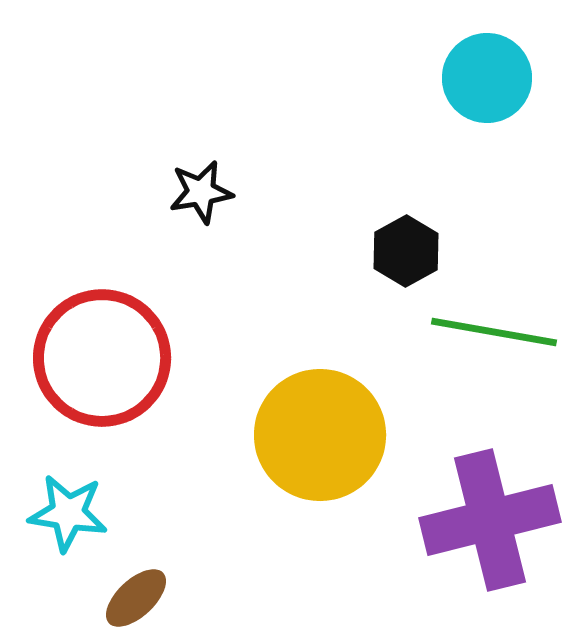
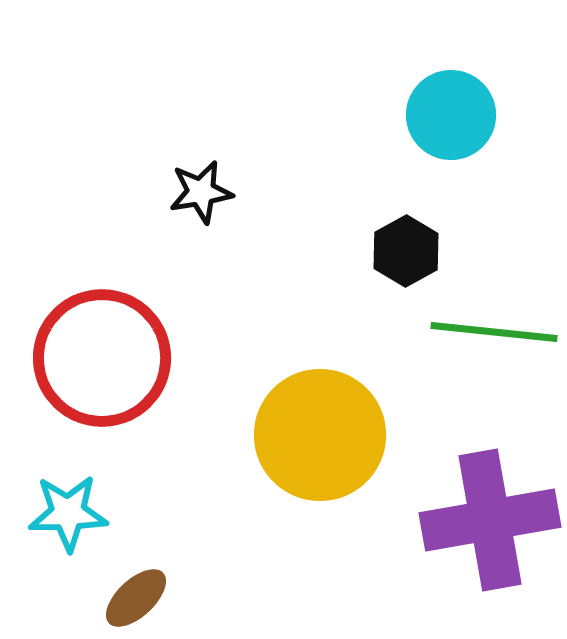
cyan circle: moved 36 px left, 37 px down
green line: rotated 4 degrees counterclockwise
cyan star: rotated 10 degrees counterclockwise
purple cross: rotated 4 degrees clockwise
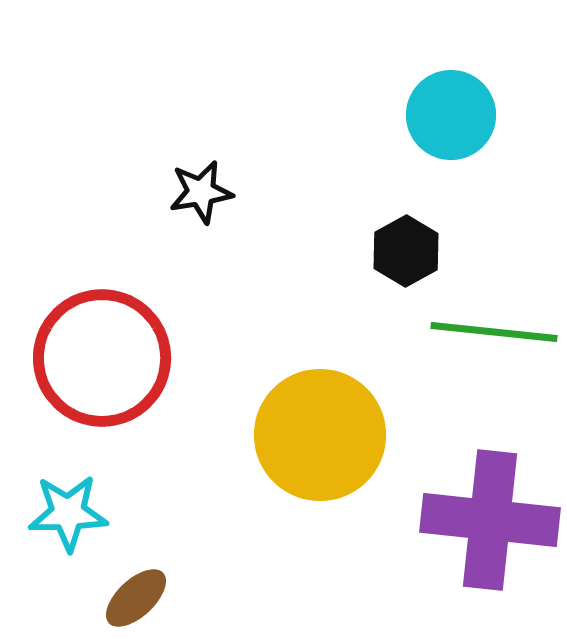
purple cross: rotated 16 degrees clockwise
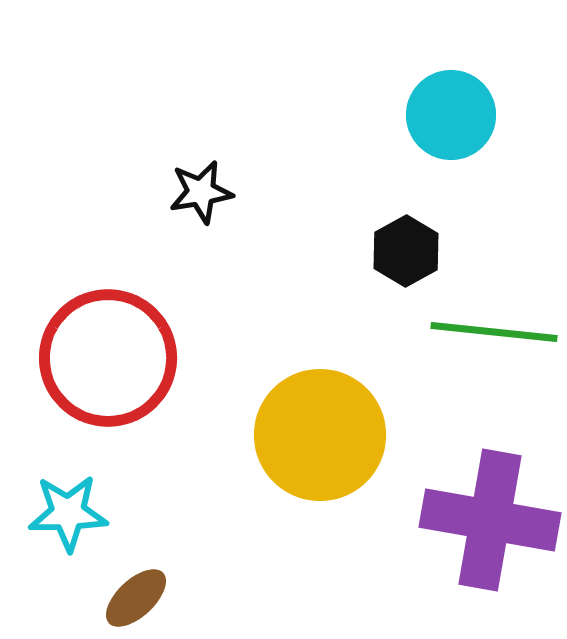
red circle: moved 6 px right
purple cross: rotated 4 degrees clockwise
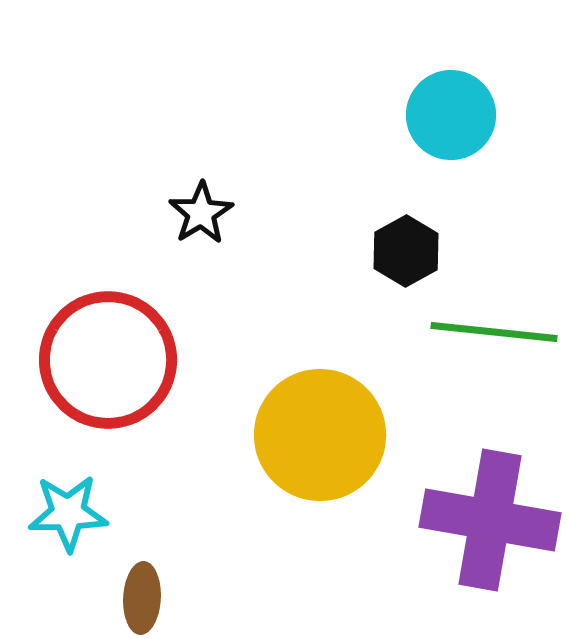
black star: moved 21 px down; rotated 22 degrees counterclockwise
red circle: moved 2 px down
brown ellipse: moved 6 px right; rotated 44 degrees counterclockwise
